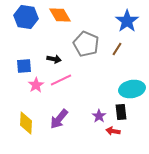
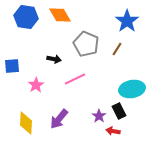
blue square: moved 12 px left
pink line: moved 14 px right, 1 px up
black rectangle: moved 2 px left, 1 px up; rotated 21 degrees counterclockwise
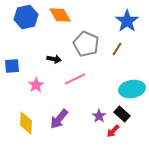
blue hexagon: rotated 20 degrees counterclockwise
black rectangle: moved 3 px right, 3 px down; rotated 21 degrees counterclockwise
red arrow: rotated 56 degrees counterclockwise
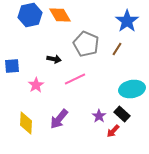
blue hexagon: moved 4 px right, 2 px up
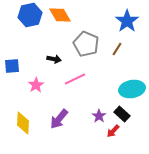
yellow diamond: moved 3 px left
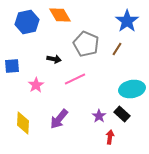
blue hexagon: moved 3 px left, 7 px down
red arrow: moved 3 px left, 6 px down; rotated 144 degrees clockwise
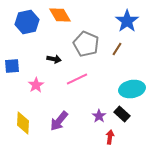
pink line: moved 2 px right
purple arrow: moved 2 px down
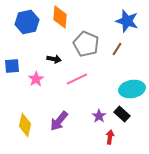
orange diamond: moved 2 px down; rotated 35 degrees clockwise
blue star: rotated 20 degrees counterclockwise
pink star: moved 6 px up
yellow diamond: moved 2 px right, 2 px down; rotated 10 degrees clockwise
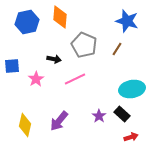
gray pentagon: moved 2 px left, 1 px down
pink line: moved 2 px left
red arrow: moved 21 px right; rotated 64 degrees clockwise
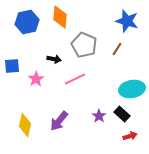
red arrow: moved 1 px left, 1 px up
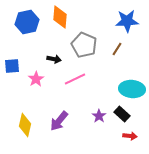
blue star: rotated 20 degrees counterclockwise
cyan ellipse: rotated 15 degrees clockwise
red arrow: rotated 24 degrees clockwise
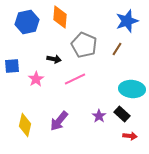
blue star: rotated 15 degrees counterclockwise
